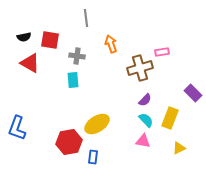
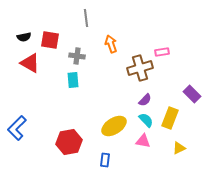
purple rectangle: moved 1 px left, 1 px down
yellow ellipse: moved 17 px right, 2 px down
blue L-shape: rotated 25 degrees clockwise
blue rectangle: moved 12 px right, 3 px down
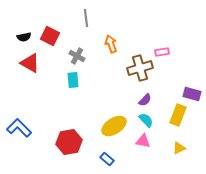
red square: moved 4 px up; rotated 18 degrees clockwise
gray cross: rotated 21 degrees clockwise
purple rectangle: rotated 30 degrees counterclockwise
yellow rectangle: moved 8 px right, 3 px up
blue L-shape: moved 2 px right; rotated 90 degrees clockwise
blue rectangle: moved 2 px right, 1 px up; rotated 56 degrees counterclockwise
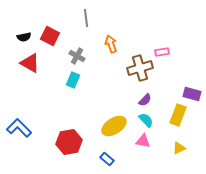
cyan rectangle: rotated 28 degrees clockwise
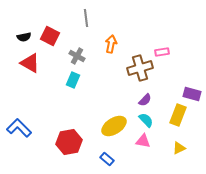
orange arrow: rotated 30 degrees clockwise
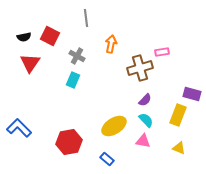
red triangle: rotated 35 degrees clockwise
yellow triangle: rotated 48 degrees clockwise
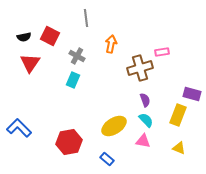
purple semicircle: rotated 64 degrees counterclockwise
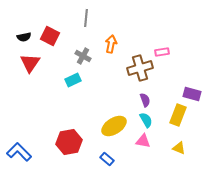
gray line: rotated 12 degrees clockwise
gray cross: moved 6 px right
cyan rectangle: rotated 42 degrees clockwise
cyan semicircle: rotated 14 degrees clockwise
blue L-shape: moved 24 px down
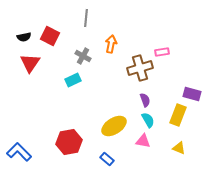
cyan semicircle: moved 2 px right
